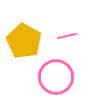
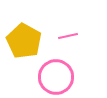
pink line: moved 1 px right
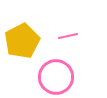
yellow pentagon: moved 2 px left; rotated 16 degrees clockwise
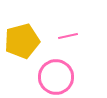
yellow pentagon: rotated 12 degrees clockwise
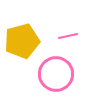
pink circle: moved 3 px up
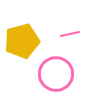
pink line: moved 2 px right, 2 px up
